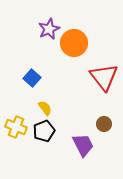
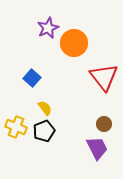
purple star: moved 1 px left, 1 px up
purple trapezoid: moved 14 px right, 3 px down
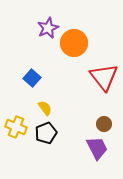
black pentagon: moved 2 px right, 2 px down
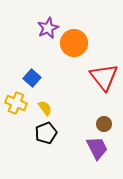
yellow cross: moved 24 px up
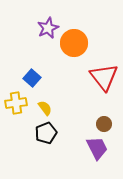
yellow cross: rotated 30 degrees counterclockwise
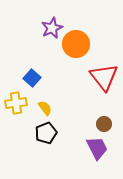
purple star: moved 4 px right
orange circle: moved 2 px right, 1 px down
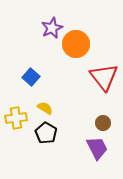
blue square: moved 1 px left, 1 px up
yellow cross: moved 15 px down
yellow semicircle: rotated 21 degrees counterclockwise
brown circle: moved 1 px left, 1 px up
black pentagon: rotated 20 degrees counterclockwise
